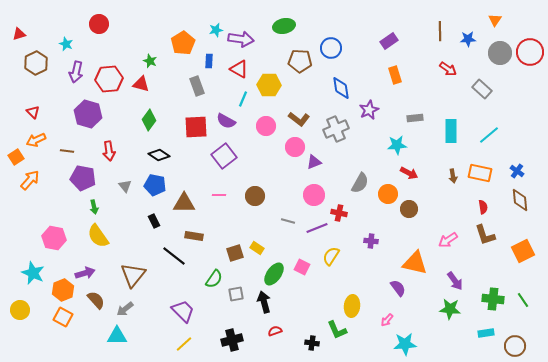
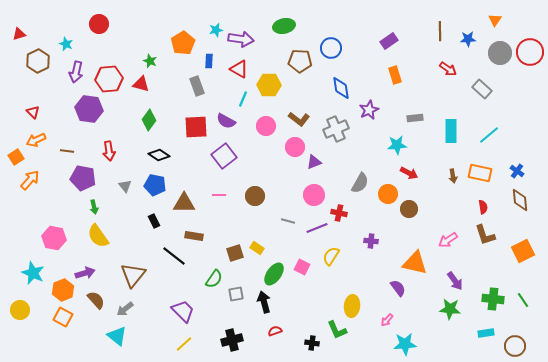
brown hexagon at (36, 63): moved 2 px right, 2 px up
purple hexagon at (88, 114): moved 1 px right, 5 px up; rotated 8 degrees counterclockwise
cyan triangle at (117, 336): rotated 40 degrees clockwise
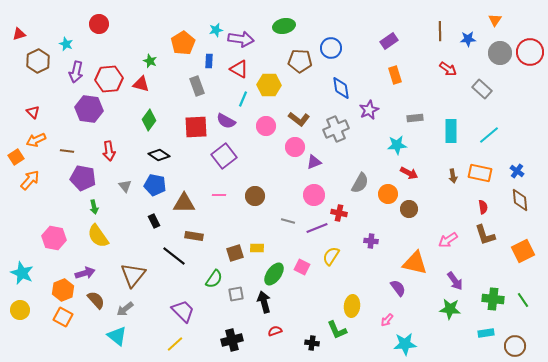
yellow rectangle at (257, 248): rotated 32 degrees counterclockwise
cyan star at (33, 273): moved 11 px left
yellow line at (184, 344): moved 9 px left
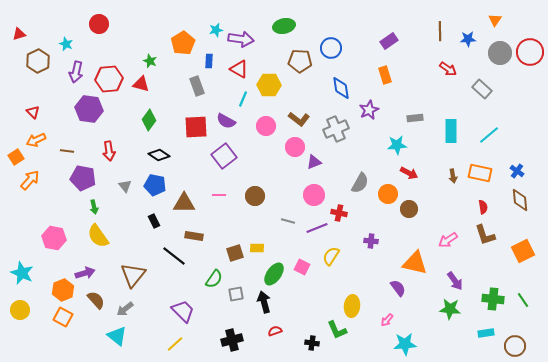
orange rectangle at (395, 75): moved 10 px left
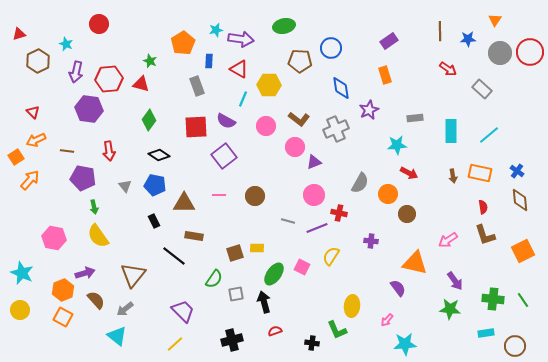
brown circle at (409, 209): moved 2 px left, 5 px down
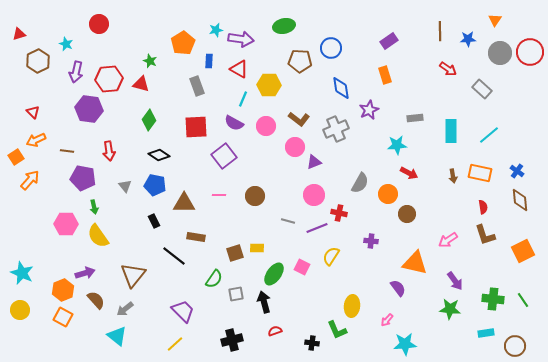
purple semicircle at (226, 121): moved 8 px right, 2 px down
brown rectangle at (194, 236): moved 2 px right, 1 px down
pink hexagon at (54, 238): moved 12 px right, 14 px up; rotated 10 degrees counterclockwise
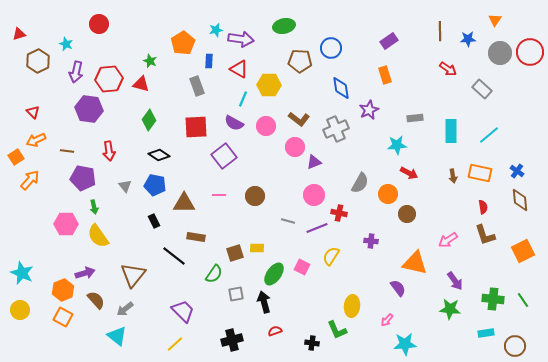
green semicircle at (214, 279): moved 5 px up
